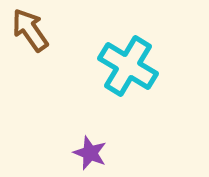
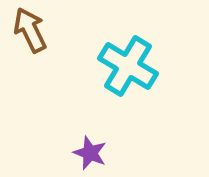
brown arrow: rotated 9 degrees clockwise
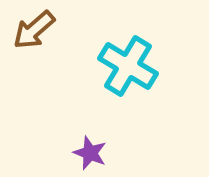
brown arrow: moved 4 px right; rotated 105 degrees counterclockwise
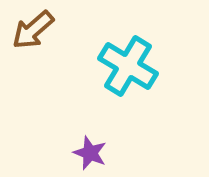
brown arrow: moved 1 px left
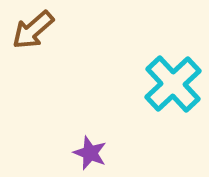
cyan cross: moved 45 px right, 18 px down; rotated 16 degrees clockwise
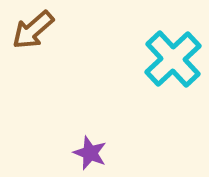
cyan cross: moved 25 px up
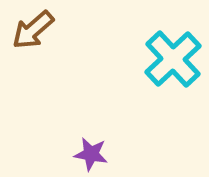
purple star: moved 1 px right, 1 px down; rotated 12 degrees counterclockwise
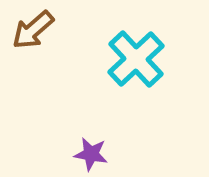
cyan cross: moved 37 px left
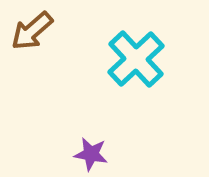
brown arrow: moved 1 px left, 1 px down
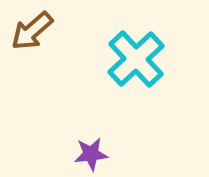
purple star: rotated 16 degrees counterclockwise
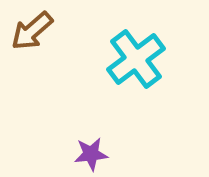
cyan cross: rotated 6 degrees clockwise
